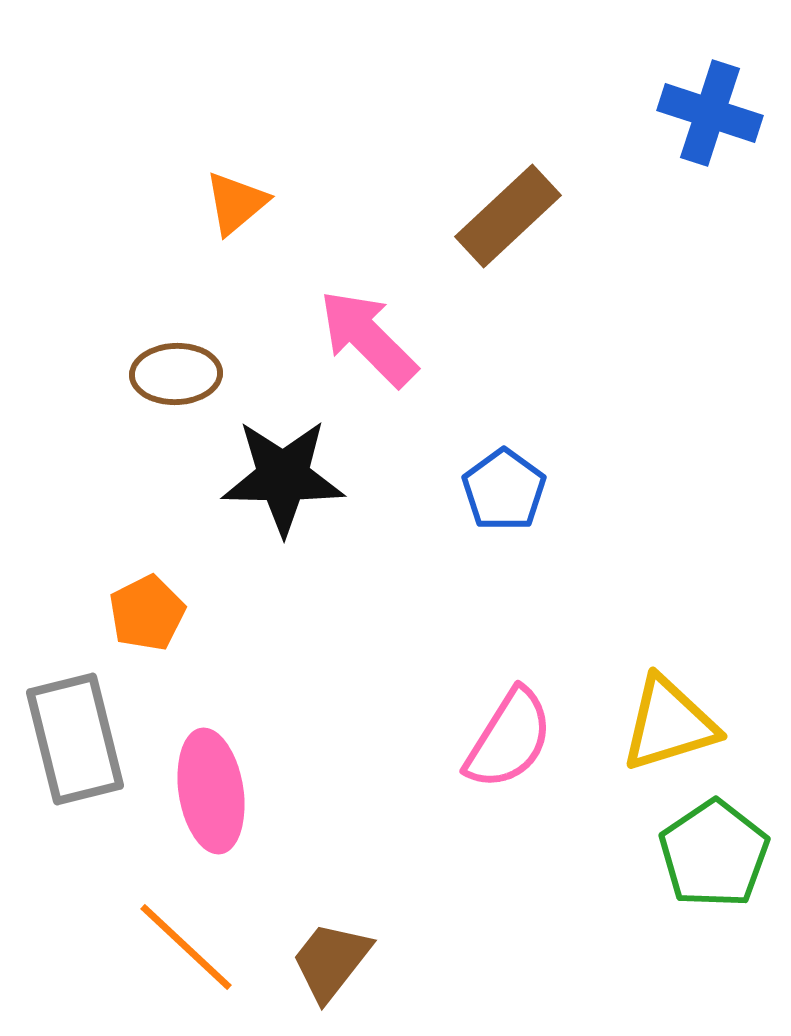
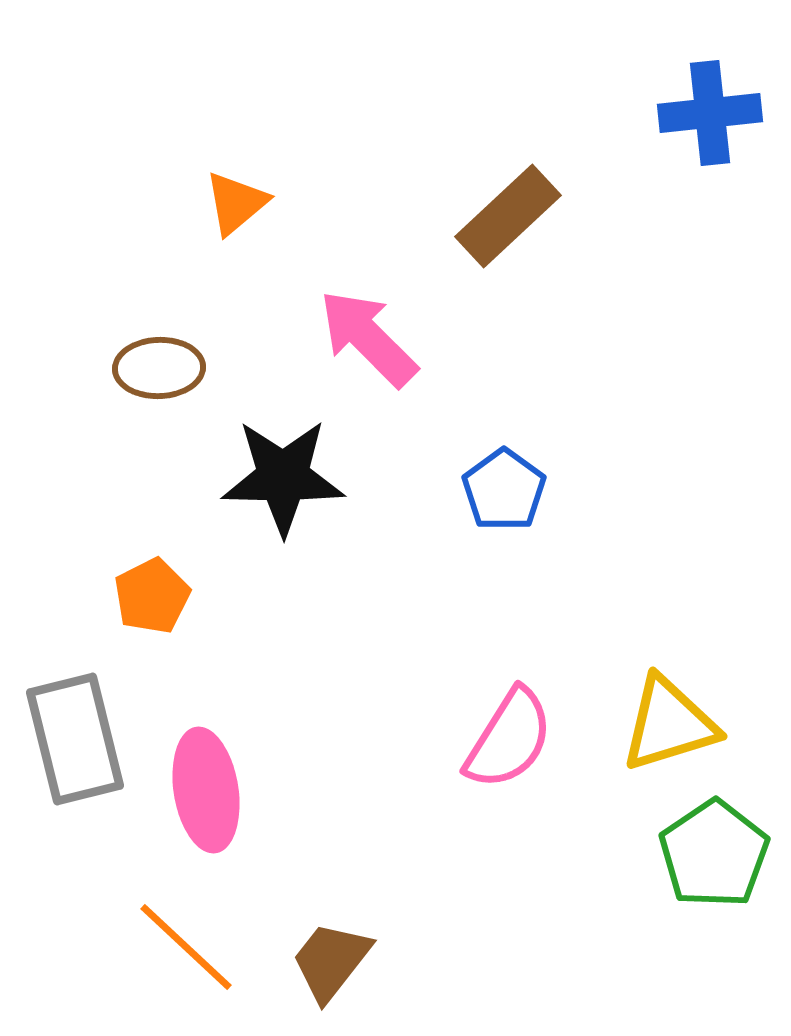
blue cross: rotated 24 degrees counterclockwise
brown ellipse: moved 17 px left, 6 px up
orange pentagon: moved 5 px right, 17 px up
pink ellipse: moved 5 px left, 1 px up
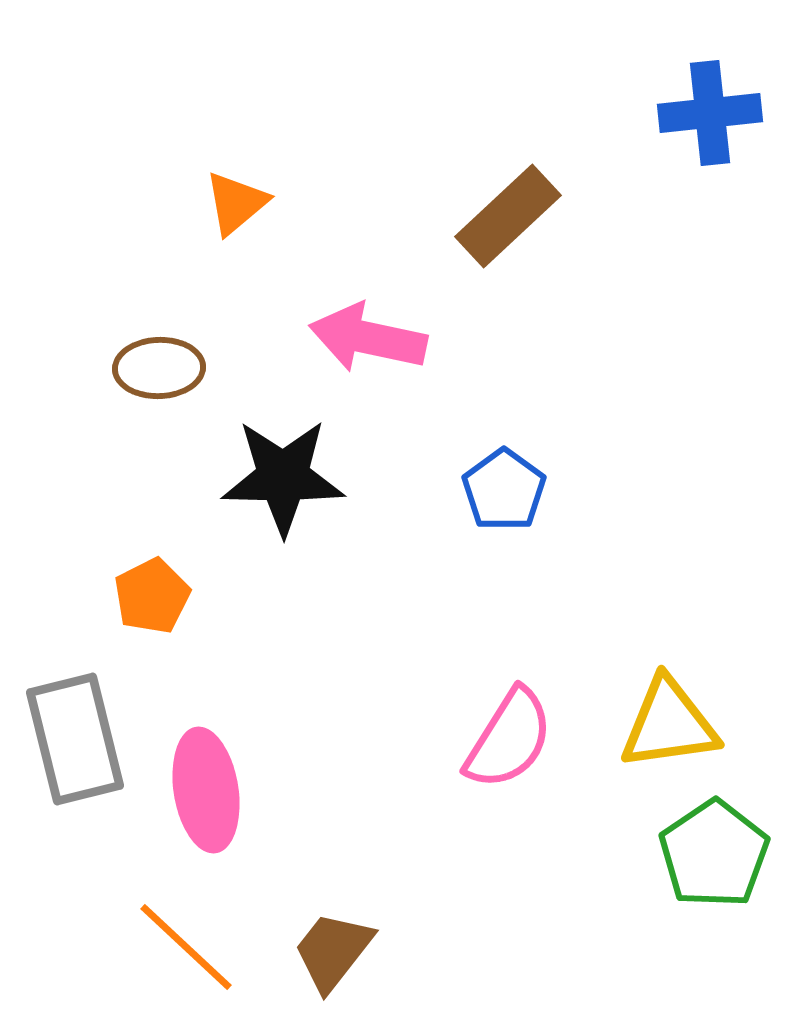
pink arrow: rotated 33 degrees counterclockwise
yellow triangle: rotated 9 degrees clockwise
brown trapezoid: moved 2 px right, 10 px up
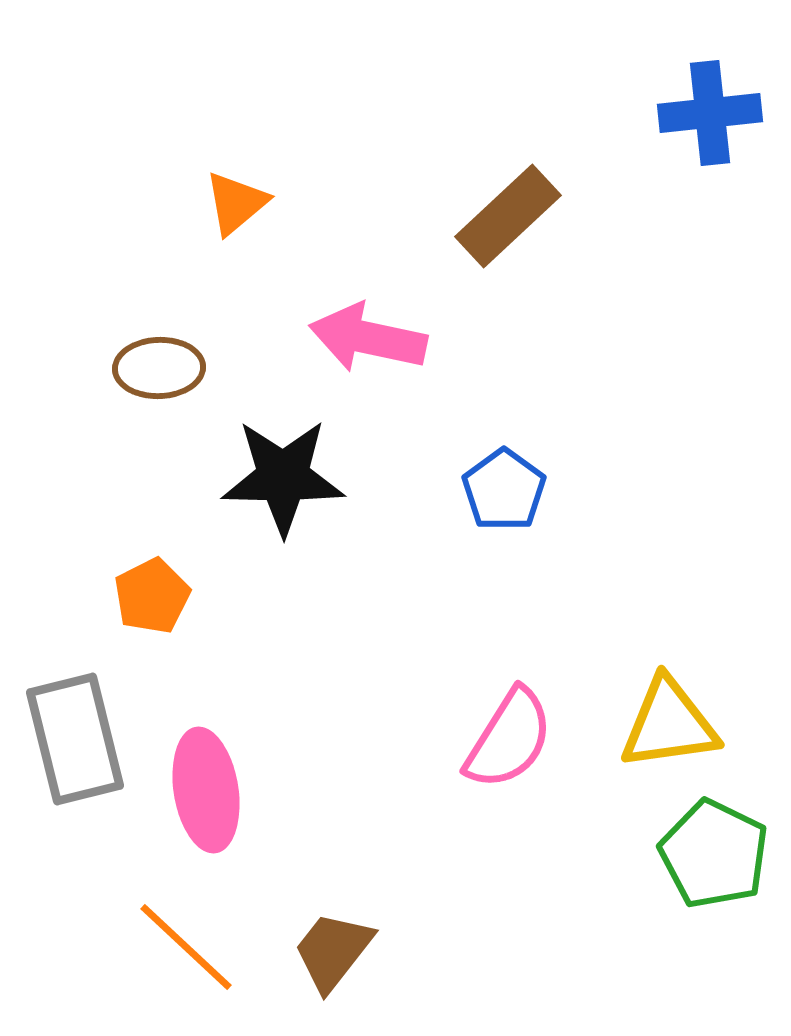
green pentagon: rotated 12 degrees counterclockwise
